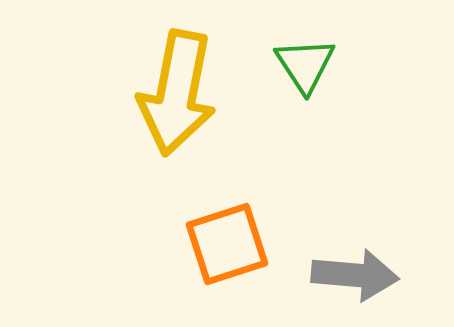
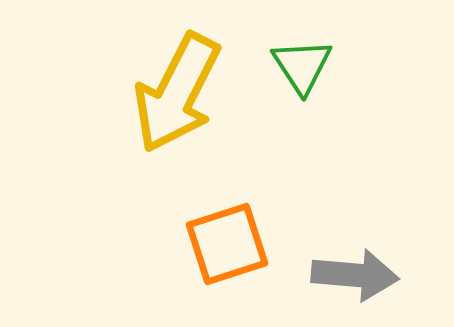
green triangle: moved 3 px left, 1 px down
yellow arrow: rotated 16 degrees clockwise
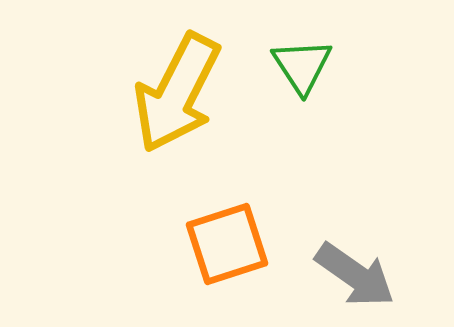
gray arrow: rotated 30 degrees clockwise
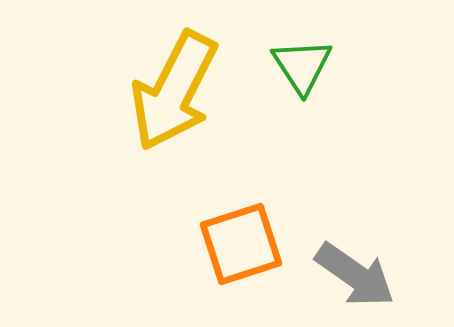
yellow arrow: moved 3 px left, 2 px up
orange square: moved 14 px right
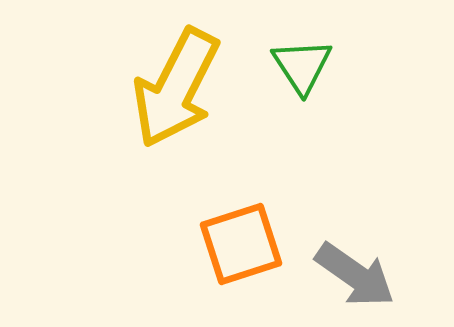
yellow arrow: moved 2 px right, 3 px up
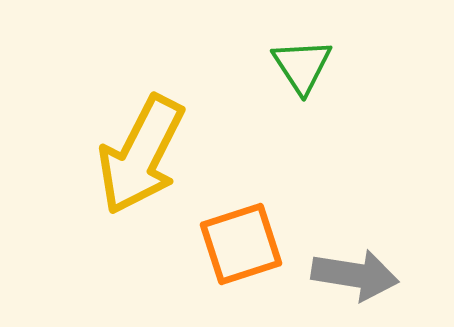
yellow arrow: moved 35 px left, 67 px down
gray arrow: rotated 26 degrees counterclockwise
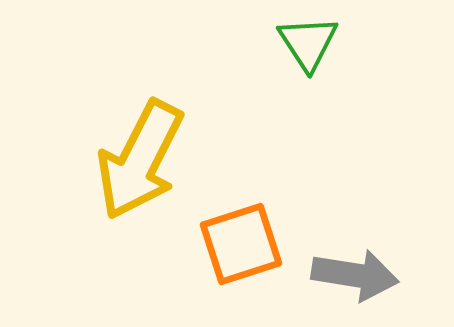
green triangle: moved 6 px right, 23 px up
yellow arrow: moved 1 px left, 5 px down
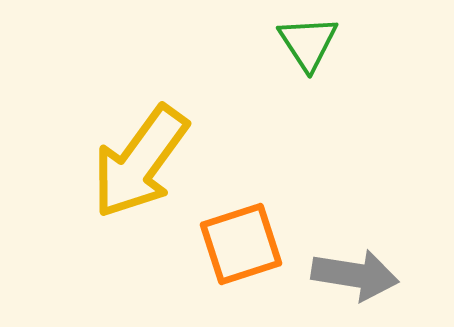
yellow arrow: moved 2 px down; rotated 9 degrees clockwise
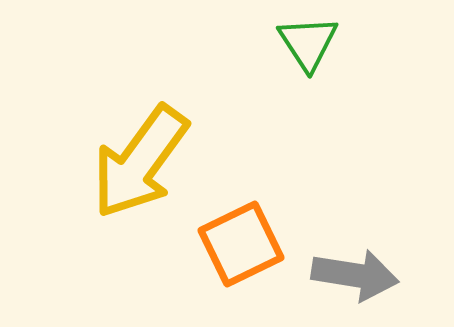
orange square: rotated 8 degrees counterclockwise
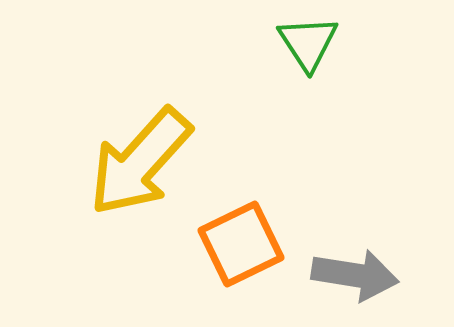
yellow arrow: rotated 6 degrees clockwise
